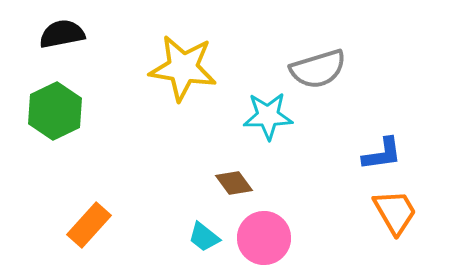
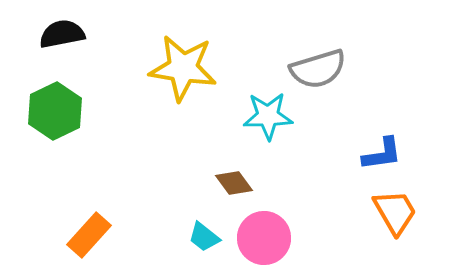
orange rectangle: moved 10 px down
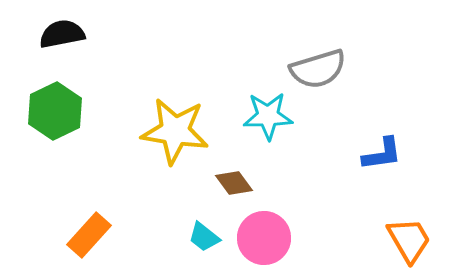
yellow star: moved 8 px left, 63 px down
orange trapezoid: moved 14 px right, 28 px down
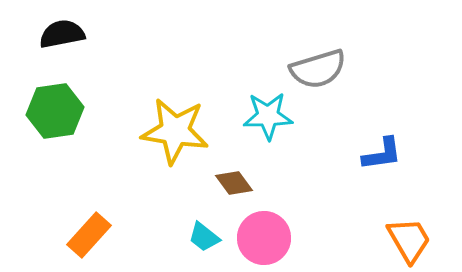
green hexagon: rotated 18 degrees clockwise
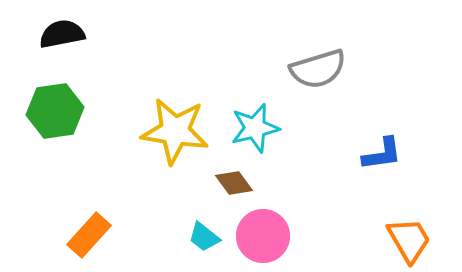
cyan star: moved 13 px left, 12 px down; rotated 12 degrees counterclockwise
pink circle: moved 1 px left, 2 px up
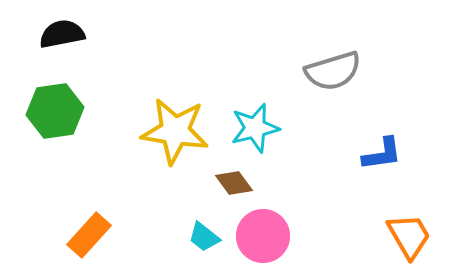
gray semicircle: moved 15 px right, 2 px down
orange trapezoid: moved 4 px up
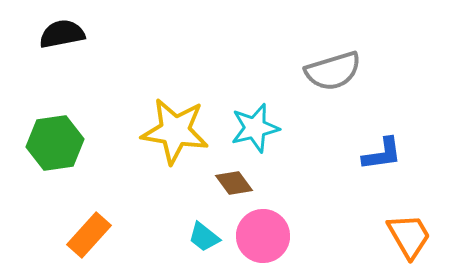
green hexagon: moved 32 px down
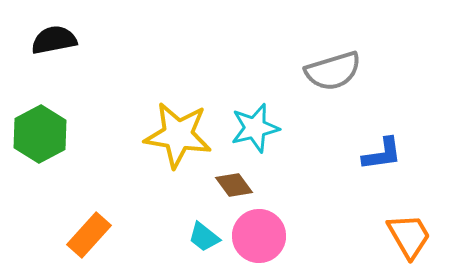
black semicircle: moved 8 px left, 6 px down
yellow star: moved 3 px right, 4 px down
green hexagon: moved 15 px left, 9 px up; rotated 20 degrees counterclockwise
brown diamond: moved 2 px down
pink circle: moved 4 px left
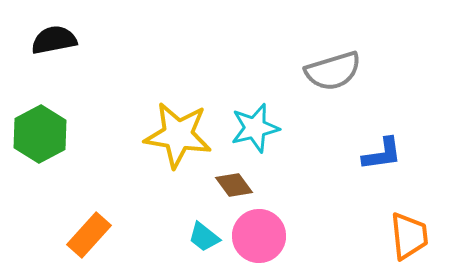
orange trapezoid: rotated 24 degrees clockwise
